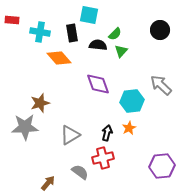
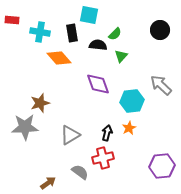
green triangle: moved 5 px down
brown arrow: rotated 14 degrees clockwise
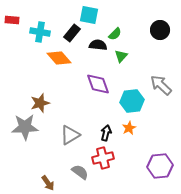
black rectangle: rotated 48 degrees clockwise
black arrow: moved 1 px left
purple hexagon: moved 2 px left
brown arrow: rotated 91 degrees clockwise
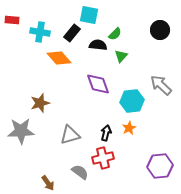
gray star: moved 4 px left, 4 px down
gray triangle: rotated 15 degrees clockwise
